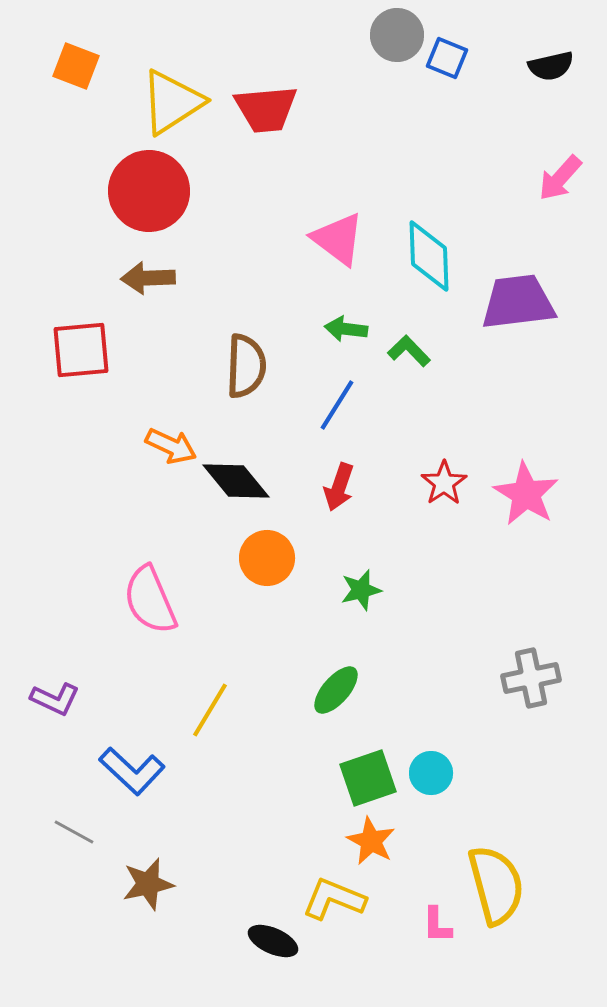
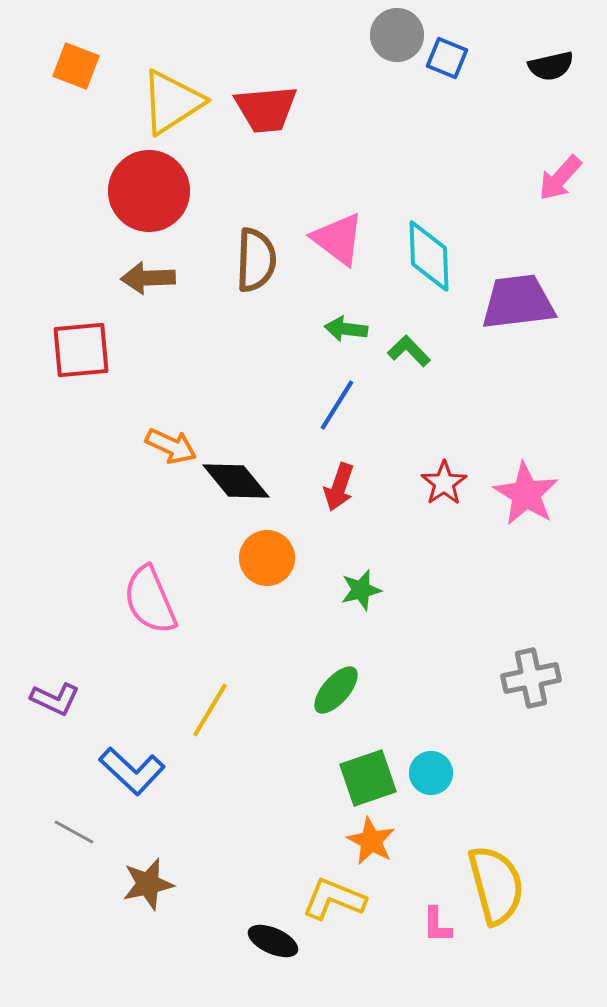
brown semicircle: moved 10 px right, 106 px up
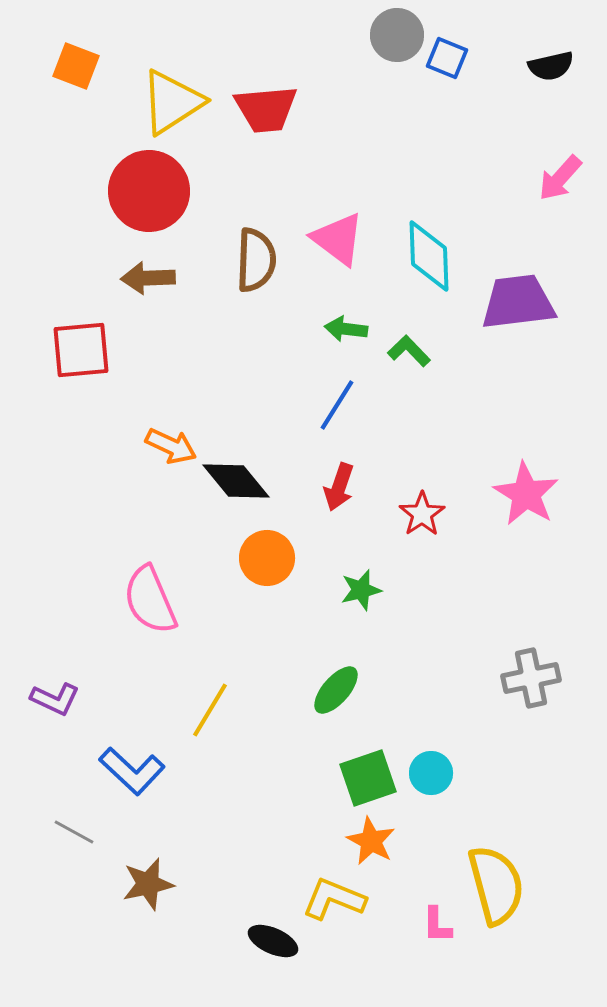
red star: moved 22 px left, 31 px down
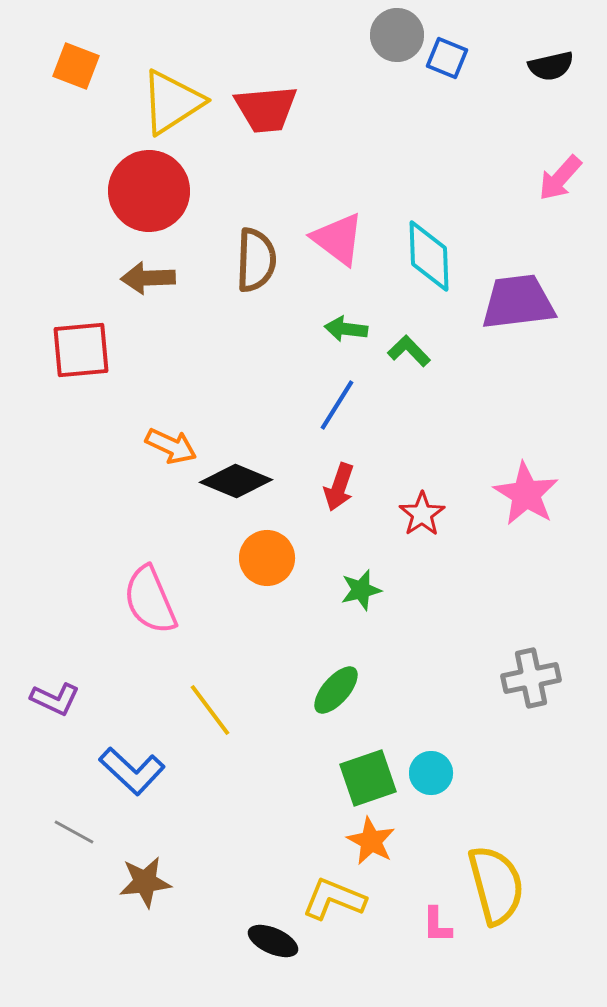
black diamond: rotated 28 degrees counterclockwise
yellow line: rotated 68 degrees counterclockwise
brown star: moved 3 px left, 2 px up; rotated 6 degrees clockwise
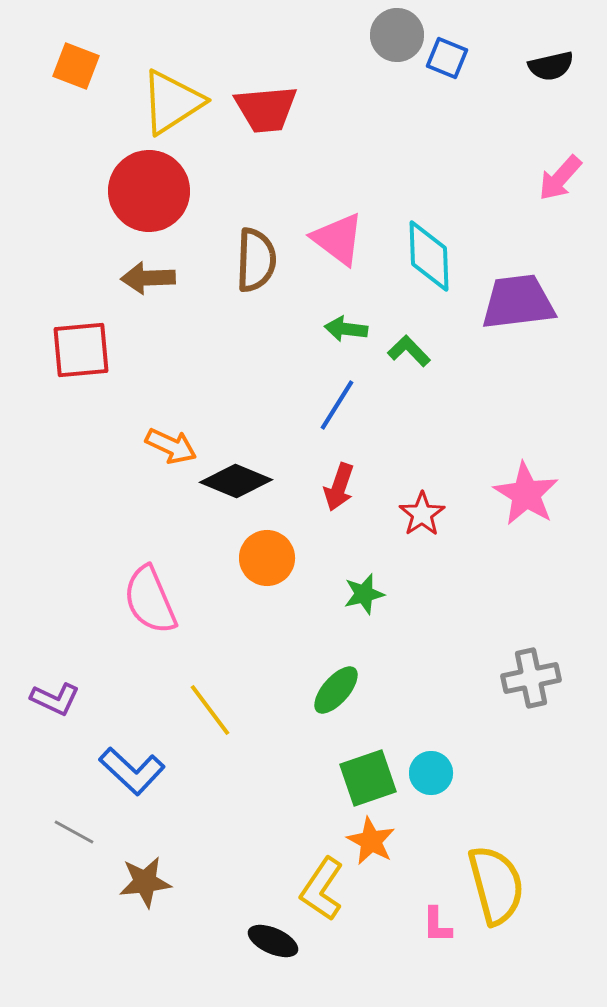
green star: moved 3 px right, 4 px down
yellow L-shape: moved 12 px left, 10 px up; rotated 78 degrees counterclockwise
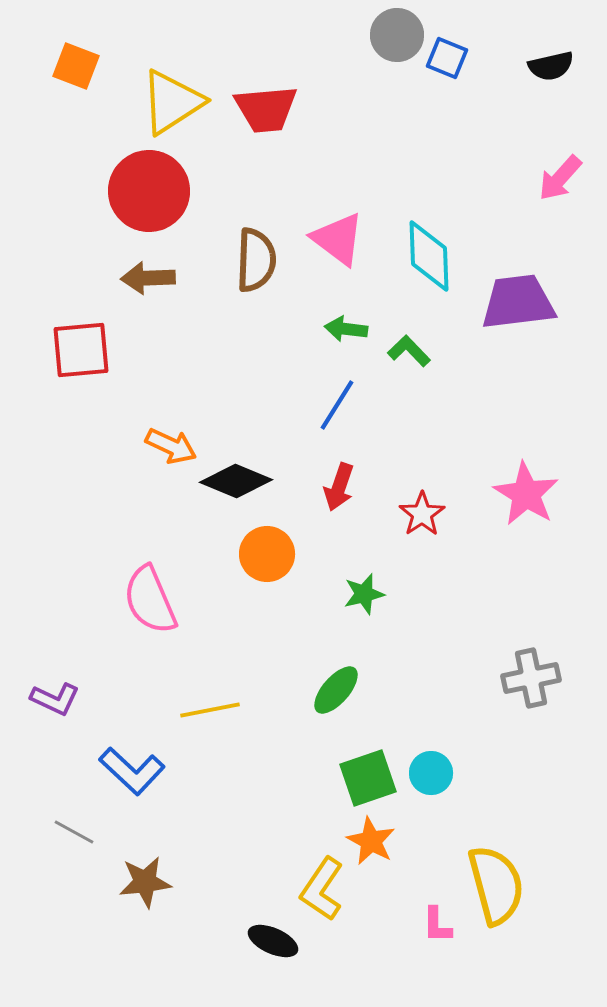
orange circle: moved 4 px up
yellow line: rotated 64 degrees counterclockwise
